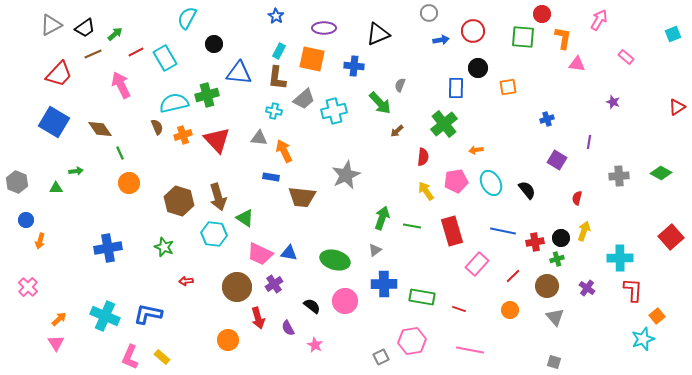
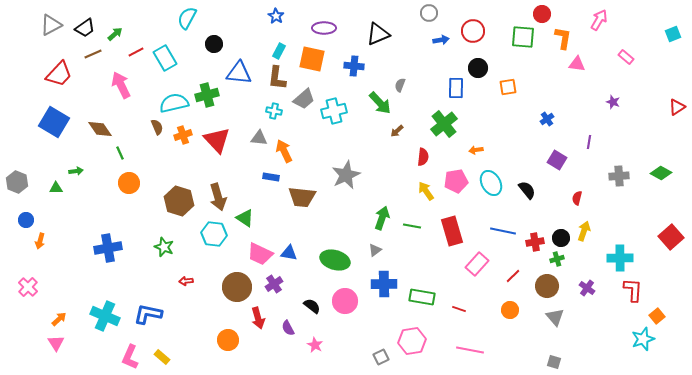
blue cross at (547, 119): rotated 16 degrees counterclockwise
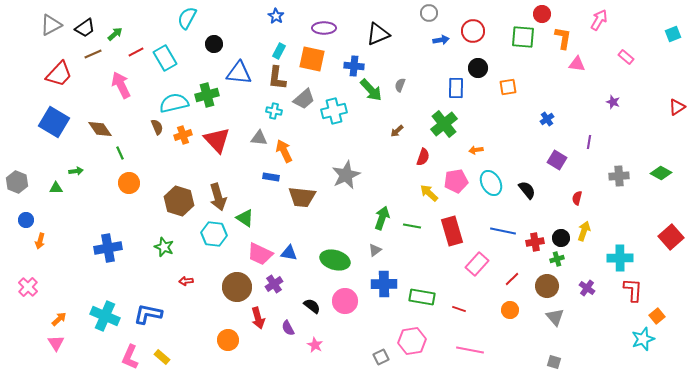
green arrow at (380, 103): moved 9 px left, 13 px up
red semicircle at (423, 157): rotated 12 degrees clockwise
yellow arrow at (426, 191): moved 3 px right, 2 px down; rotated 12 degrees counterclockwise
red line at (513, 276): moved 1 px left, 3 px down
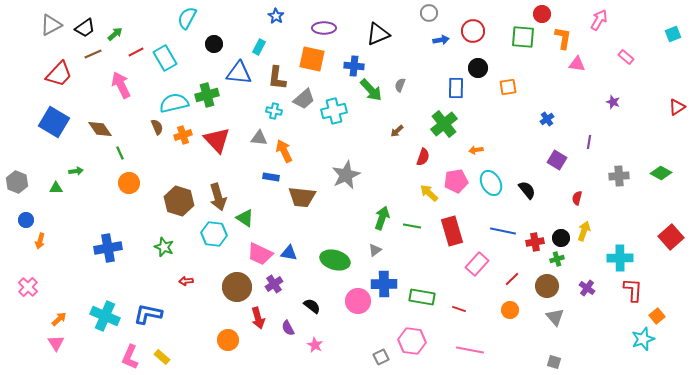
cyan rectangle at (279, 51): moved 20 px left, 4 px up
pink circle at (345, 301): moved 13 px right
pink hexagon at (412, 341): rotated 16 degrees clockwise
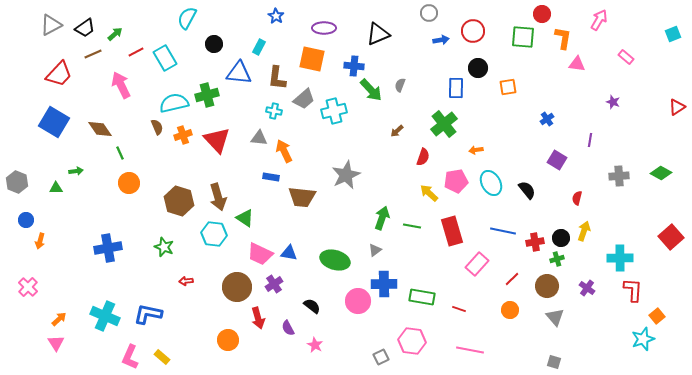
purple line at (589, 142): moved 1 px right, 2 px up
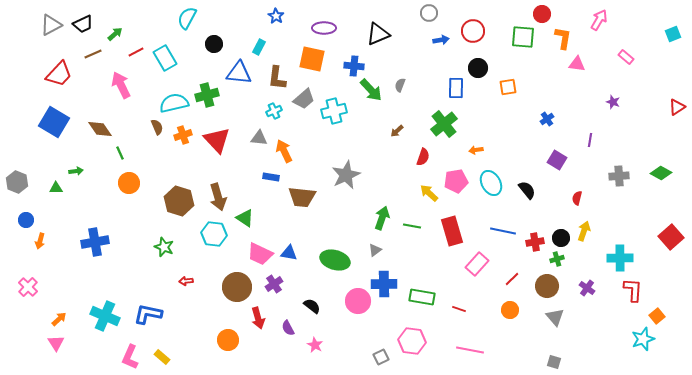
black trapezoid at (85, 28): moved 2 px left, 4 px up; rotated 10 degrees clockwise
cyan cross at (274, 111): rotated 35 degrees counterclockwise
blue cross at (108, 248): moved 13 px left, 6 px up
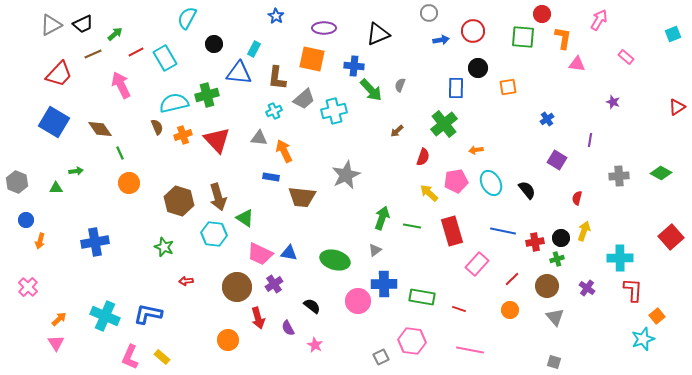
cyan rectangle at (259, 47): moved 5 px left, 2 px down
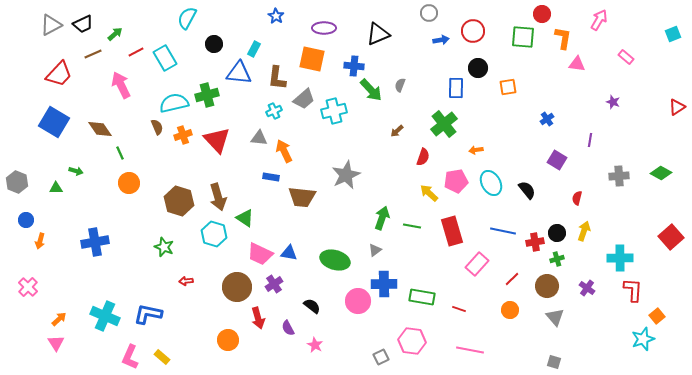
green arrow at (76, 171): rotated 24 degrees clockwise
cyan hexagon at (214, 234): rotated 10 degrees clockwise
black circle at (561, 238): moved 4 px left, 5 px up
